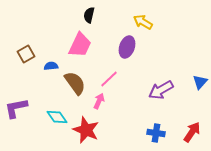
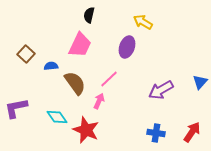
brown square: rotated 18 degrees counterclockwise
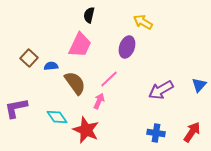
brown square: moved 3 px right, 4 px down
blue triangle: moved 1 px left, 3 px down
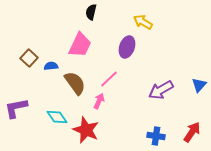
black semicircle: moved 2 px right, 3 px up
blue cross: moved 3 px down
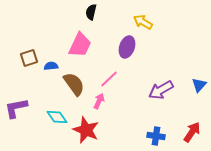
brown square: rotated 30 degrees clockwise
brown semicircle: moved 1 px left, 1 px down
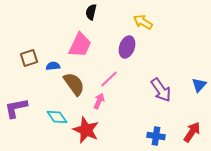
blue semicircle: moved 2 px right
purple arrow: rotated 95 degrees counterclockwise
